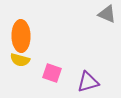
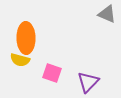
orange ellipse: moved 5 px right, 2 px down
purple triangle: rotated 30 degrees counterclockwise
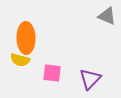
gray triangle: moved 2 px down
pink square: rotated 12 degrees counterclockwise
purple triangle: moved 2 px right, 3 px up
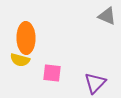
purple triangle: moved 5 px right, 4 px down
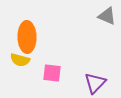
orange ellipse: moved 1 px right, 1 px up
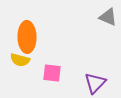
gray triangle: moved 1 px right, 1 px down
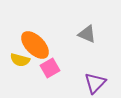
gray triangle: moved 21 px left, 17 px down
orange ellipse: moved 8 px right, 8 px down; rotated 44 degrees counterclockwise
pink square: moved 2 px left, 5 px up; rotated 36 degrees counterclockwise
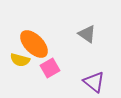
gray triangle: rotated 12 degrees clockwise
orange ellipse: moved 1 px left, 1 px up
purple triangle: moved 1 px left, 1 px up; rotated 35 degrees counterclockwise
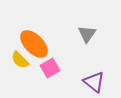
gray triangle: rotated 30 degrees clockwise
yellow semicircle: rotated 30 degrees clockwise
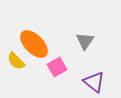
gray triangle: moved 2 px left, 7 px down
yellow semicircle: moved 4 px left, 1 px down
pink square: moved 7 px right, 1 px up
